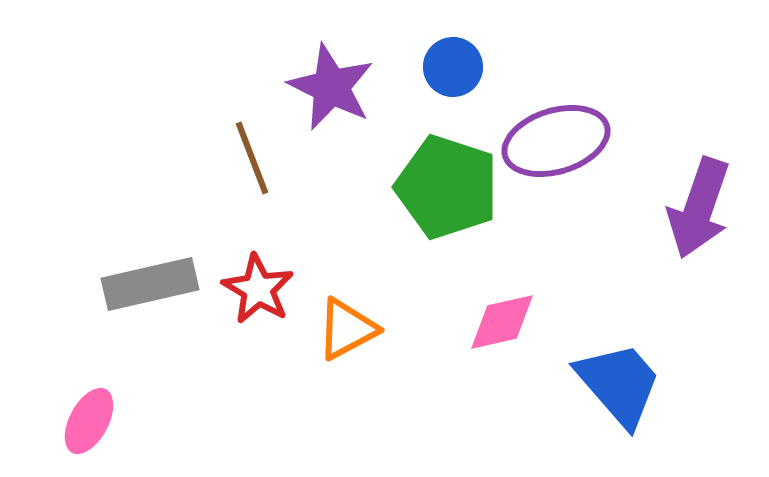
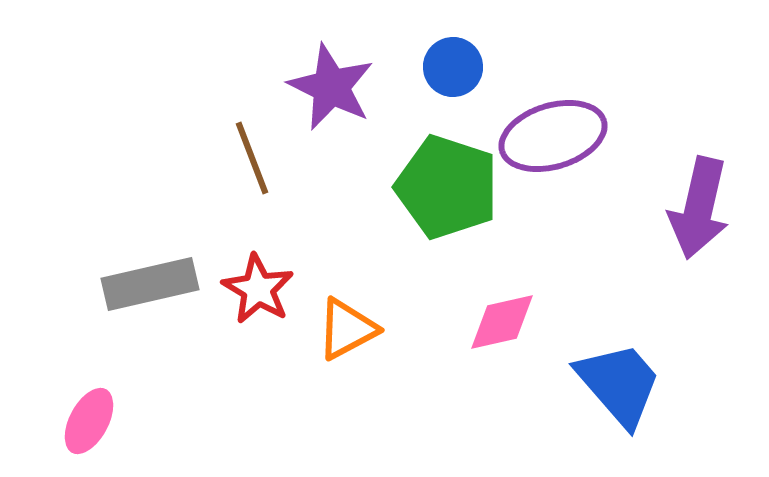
purple ellipse: moved 3 px left, 5 px up
purple arrow: rotated 6 degrees counterclockwise
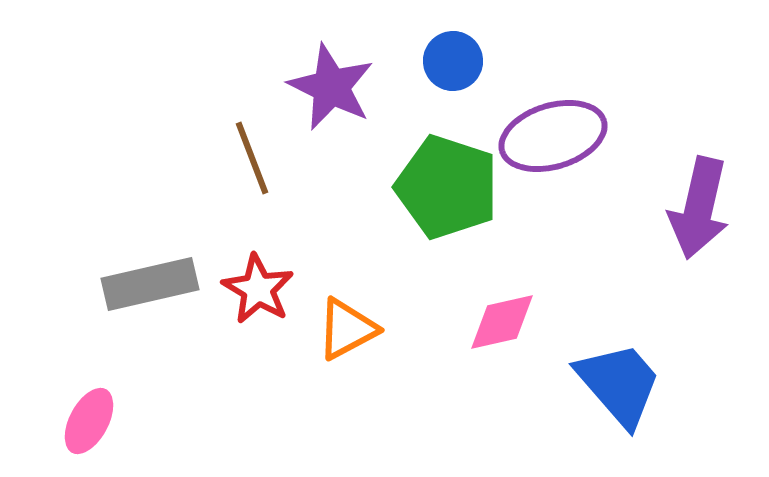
blue circle: moved 6 px up
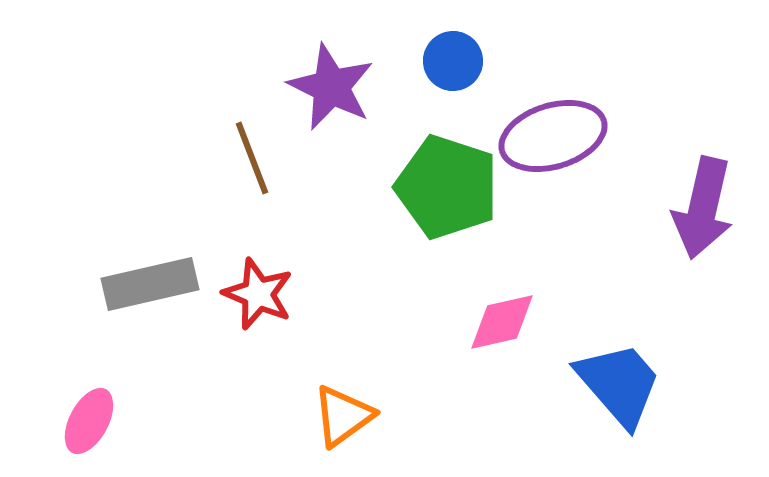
purple arrow: moved 4 px right
red star: moved 5 px down; rotated 8 degrees counterclockwise
orange triangle: moved 4 px left, 87 px down; rotated 8 degrees counterclockwise
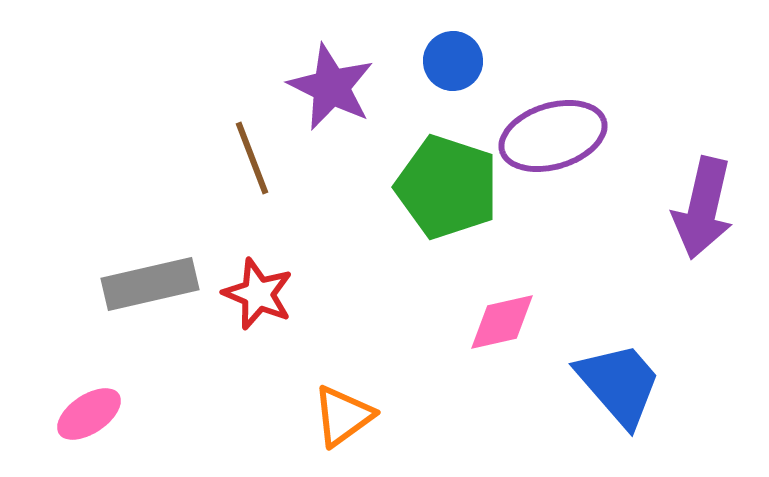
pink ellipse: moved 7 px up; rotated 28 degrees clockwise
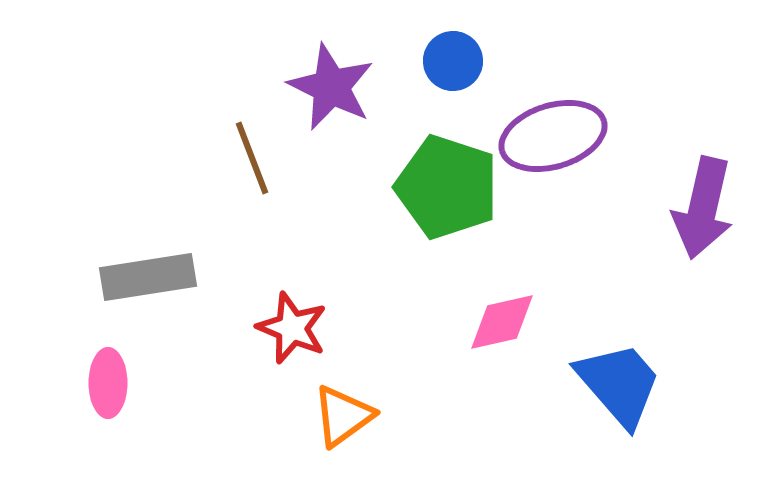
gray rectangle: moved 2 px left, 7 px up; rotated 4 degrees clockwise
red star: moved 34 px right, 34 px down
pink ellipse: moved 19 px right, 31 px up; rotated 56 degrees counterclockwise
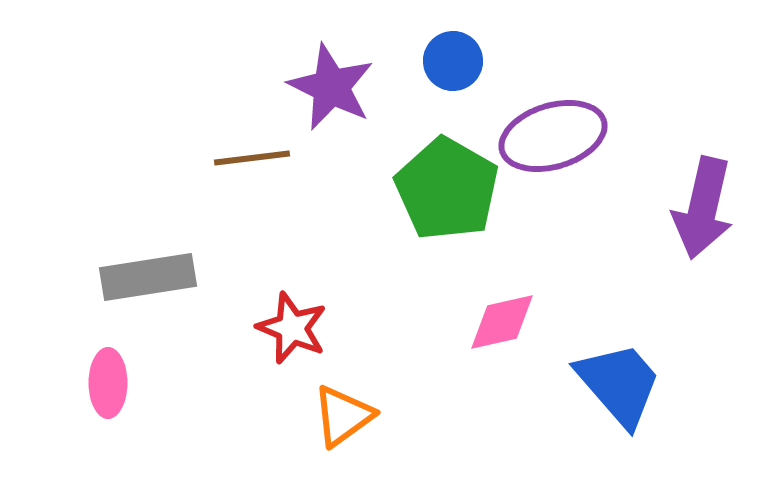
brown line: rotated 76 degrees counterclockwise
green pentagon: moved 2 px down; rotated 12 degrees clockwise
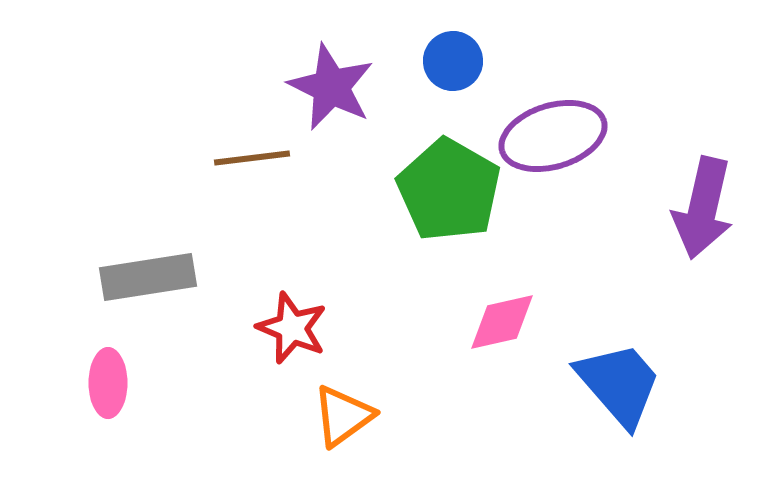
green pentagon: moved 2 px right, 1 px down
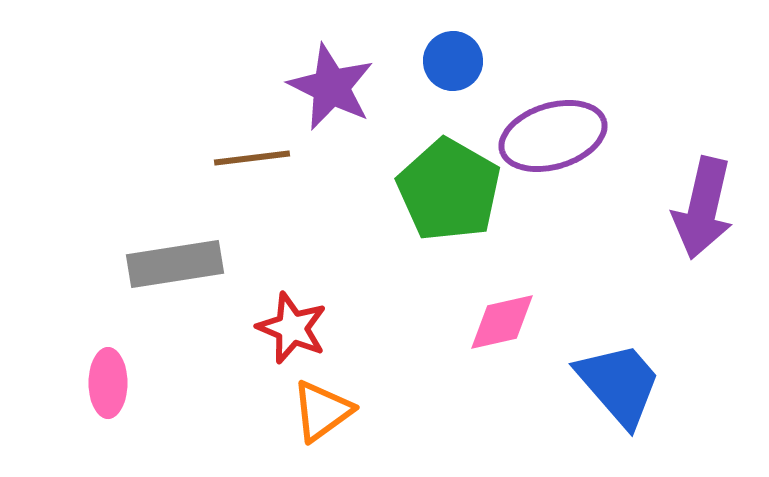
gray rectangle: moved 27 px right, 13 px up
orange triangle: moved 21 px left, 5 px up
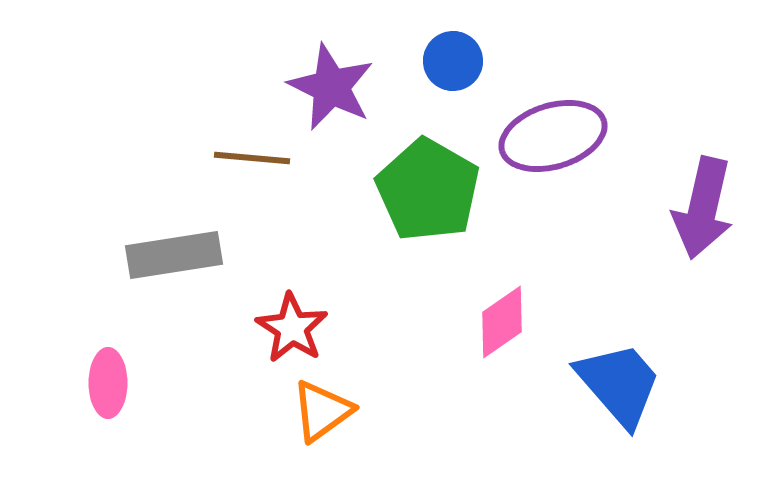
brown line: rotated 12 degrees clockwise
green pentagon: moved 21 px left
gray rectangle: moved 1 px left, 9 px up
pink diamond: rotated 22 degrees counterclockwise
red star: rotated 10 degrees clockwise
